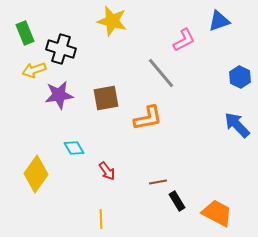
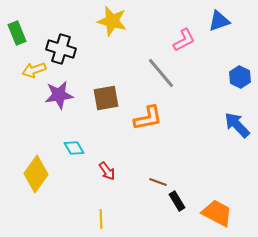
green rectangle: moved 8 px left
brown line: rotated 30 degrees clockwise
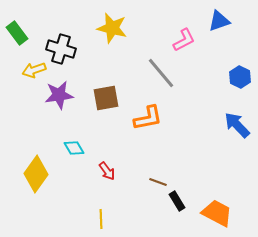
yellow star: moved 7 px down
green rectangle: rotated 15 degrees counterclockwise
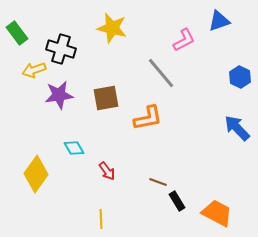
blue arrow: moved 3 px down
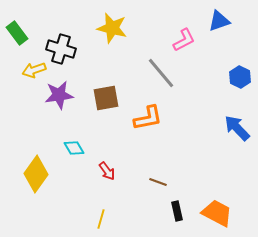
black rectangle: moved 10 px down; rotated 18 degrees clockwise
yellow line: rotated 18 degrees clockwise
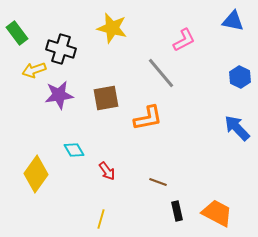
blue triangle: moved 14 px right; rotated 30 degrees clockwise
cyan diamond: moved 2 px down
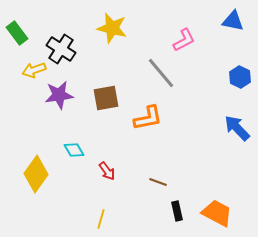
black cross: rotated 16 degrees clockwise
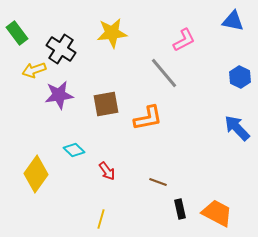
yellow star: moved 5 px down; rotated 20 degrees counterclockwise
gray line: moved 3 px right
brown square: moved 6 px down
cyan diamond: rotated 15 degrees counterclockwise
black rectangle: moved 3 px right, 2 px up
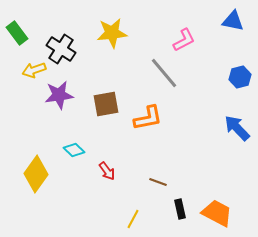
blue hexagon: rotated 20 degrees clockwise
yellow line: moved 32 px right; rotated 12 degrees clockwise
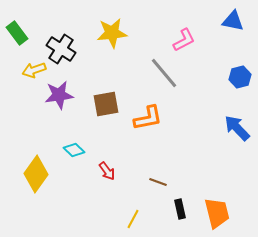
orange trapezoid: rotated 48 degrees clockwise
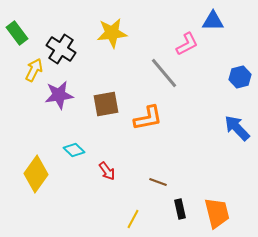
blue triangle: moved 20 px left; rotated 10 degrees counterclockwise
pink L-shape: moved 3 px right, 4 px down
yellow arrow: rotated 135 degrees clockwise
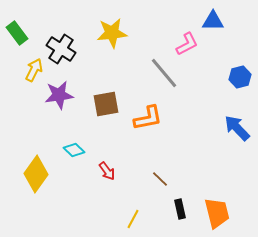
brown line: moved 2 px right, 3 px up; rotated 24 degrees clockwise
